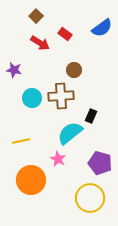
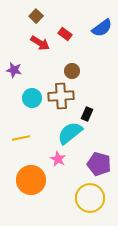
brown circle: moved 2 px left, 1 px down
black rectangle: moved 4 px left, 2 px up
yellow line: moved 3 px up
purple pentagon: moved 1 px left, 1 px down
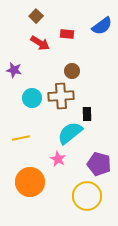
blue semicircle: moved 2 px up
red rectangle: moved 2 px right; rotated 32 degrees counterclockwise
black rectangle: rotated 24 degrees counterclockwise
orange circle: moved 1 px left, 2 px down
yellow circle: moved 3 px left, 2 px up
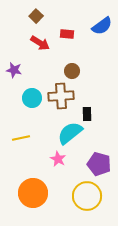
orange circle: moved 3 px right, 11 px down
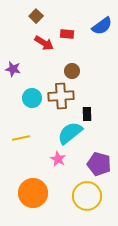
red arrow: moved 4 px right
purple star: moved 1 px left, 1 px up
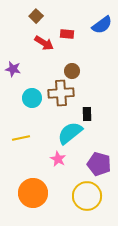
blue semicircle: moved 1 px up
brown cross: moved 3 px up
